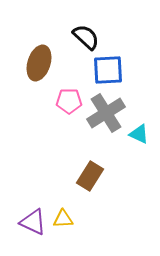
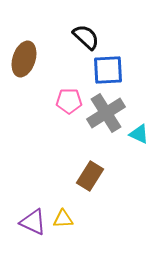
brown ellipse: moved 15 px left, 4 px up
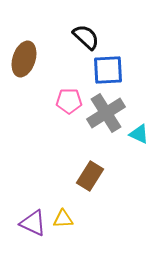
purple triangle: moved 1 px down
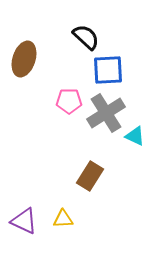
cyan triangle: moved 4 px left, 2 px down
purple triangle: moved 9 px left, 2 px up
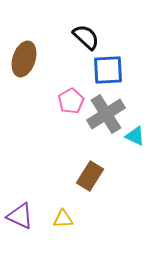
pink pentagon: moved 2 px right; rotated 30 degrees counterclockwise
gray cross: moved 1 px down
purple triangle: moved 4 px left, 5 px up
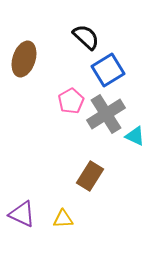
blue square: rotated 28 degrees counterclockwise
purple triangle: moved 2 px right, 2 px up
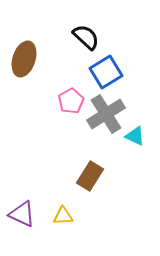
blue square: moved 2 px left, 2 px down
yellow triangle: moved 3 px up
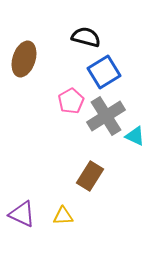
black semicircle: rotated 28 degrees counterclockwise
blue square: moved 2 px left
gray cross: moved 2 px down
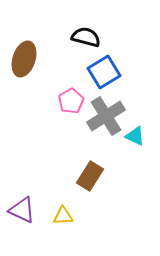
purple triangle: moved 4 px up
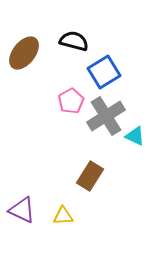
black semicircle: moved 12 px left, 4 px down
brown ellipse: moved 6 px up; rotated 20 degrees clockwise
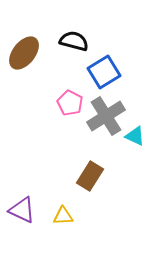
pink pentagon: moved 1 px left, 2 px down; rotated 15 degrees counterclockwise
